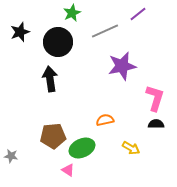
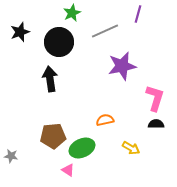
purple line: rotated 36 degrees counterclockwise
black circle: moved 1 px right
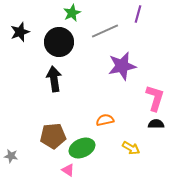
black arrow: moved 4 px right
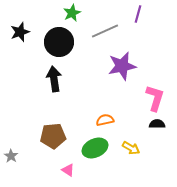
black semicircle: moved 1 px right
green ellipse: moved 13 px right
gray star: rotated 24 degrees clockwise
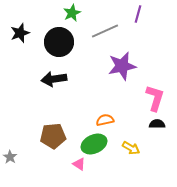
black star: moved 1 px down
black arrow: rotated 90 degrees counterclockwise
green ellipse: moved 1 px left, 4 px up
gray star: moved 1 px left, 1 px down
pink triangle: moved 11 px right, 6 px up
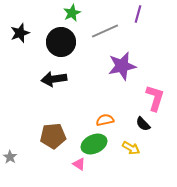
black circle: moved 2 px right
black semicircle: moved 14 px left; rotated 133 degrees counterclockwise
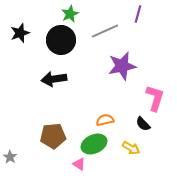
green star: moved 2 px left, 1 px down
black circle: moved 2 px up
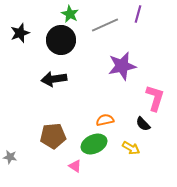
green star: rotated 18 degrees counterclockwise
gray line: moved 6 px up
gray star: rotated 24 degrees counterclockwise
pink triangle: moved 4 px left, 2 px down
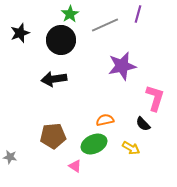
green star: rotated 12 degrees clockwise
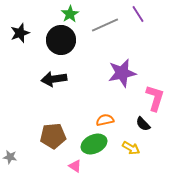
purple line: rotated 48 degrees counterclockwise
purple star: moved 7 px down
